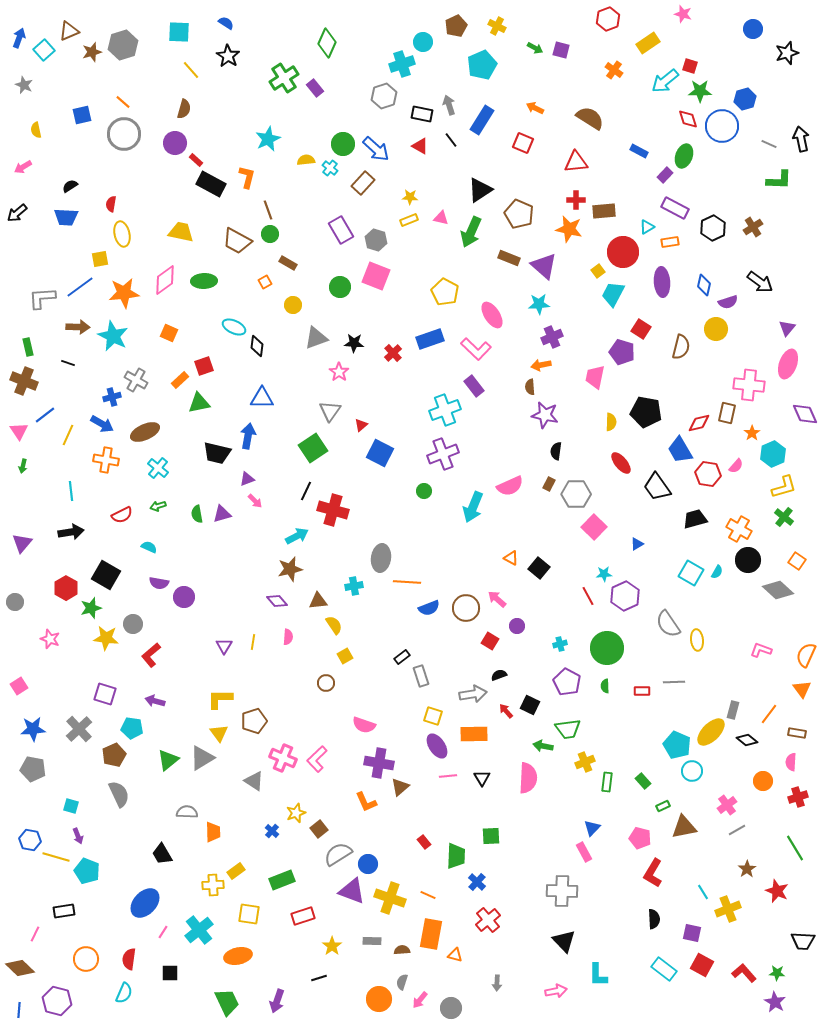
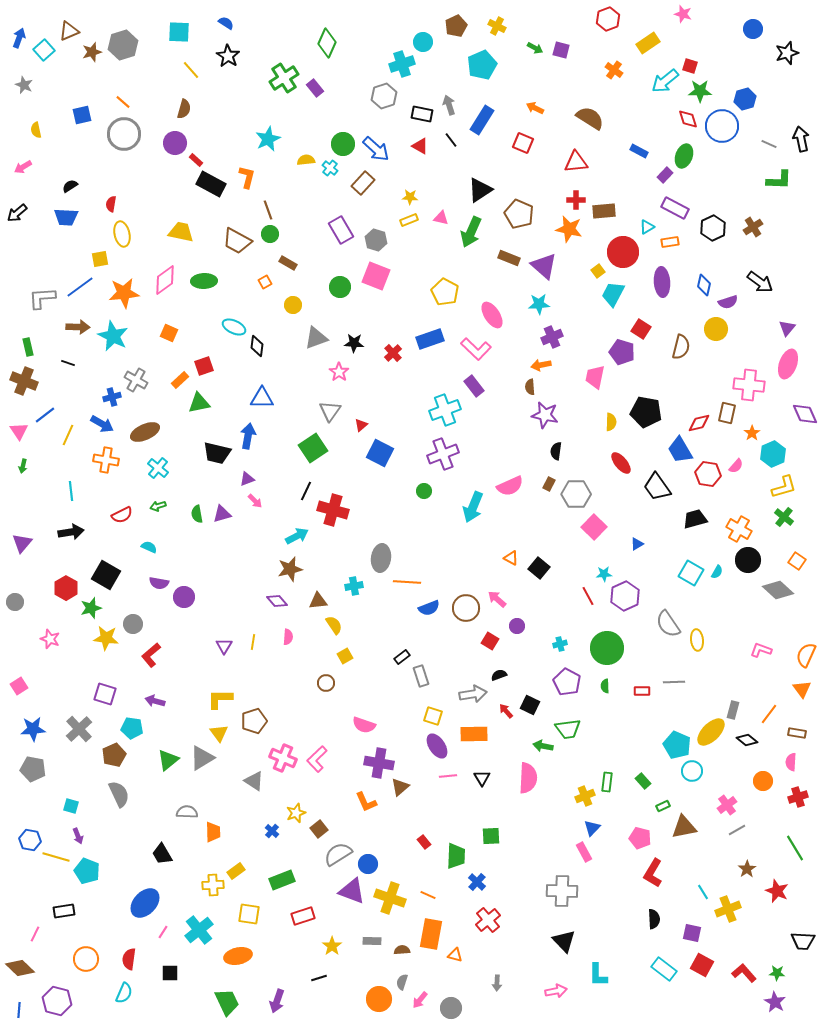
yellow cross at (585, 762): moved 34 px down
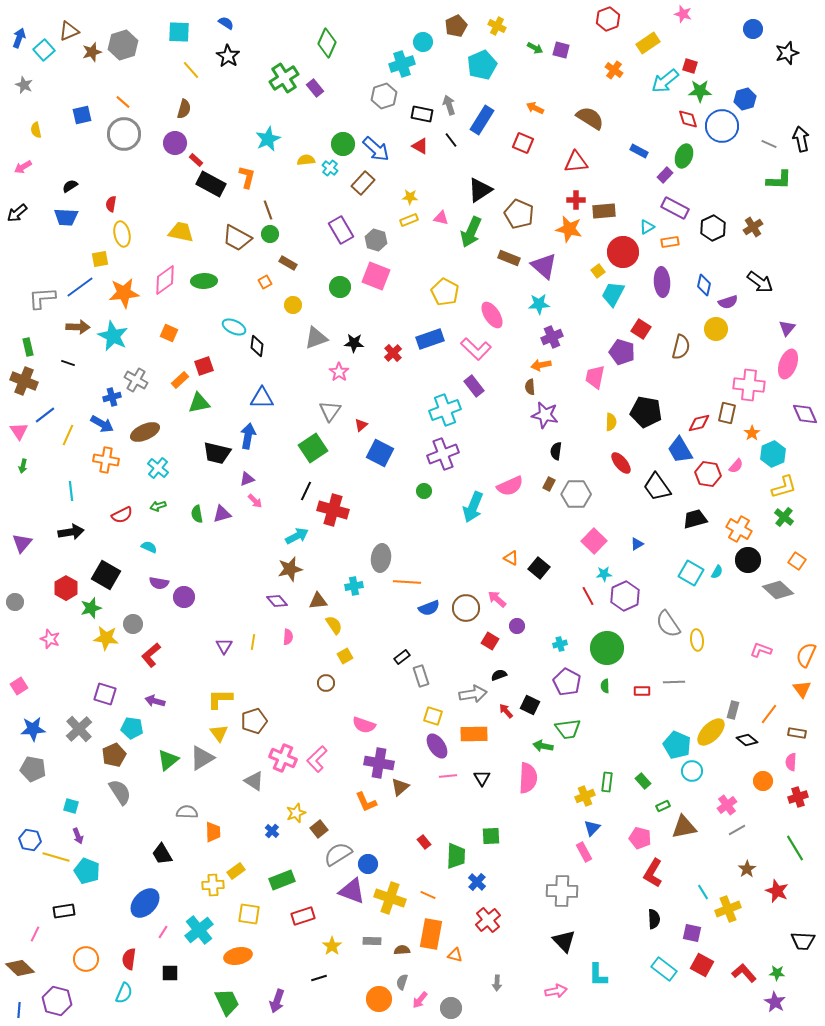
brown trapezoid at (237, 241): moved 3 px up
pink square at (594, 527): moved 14 px down
gray semicircle at (119, 794): moved 1 px right, 2 px up; rotated 8 degrees counterclockwise
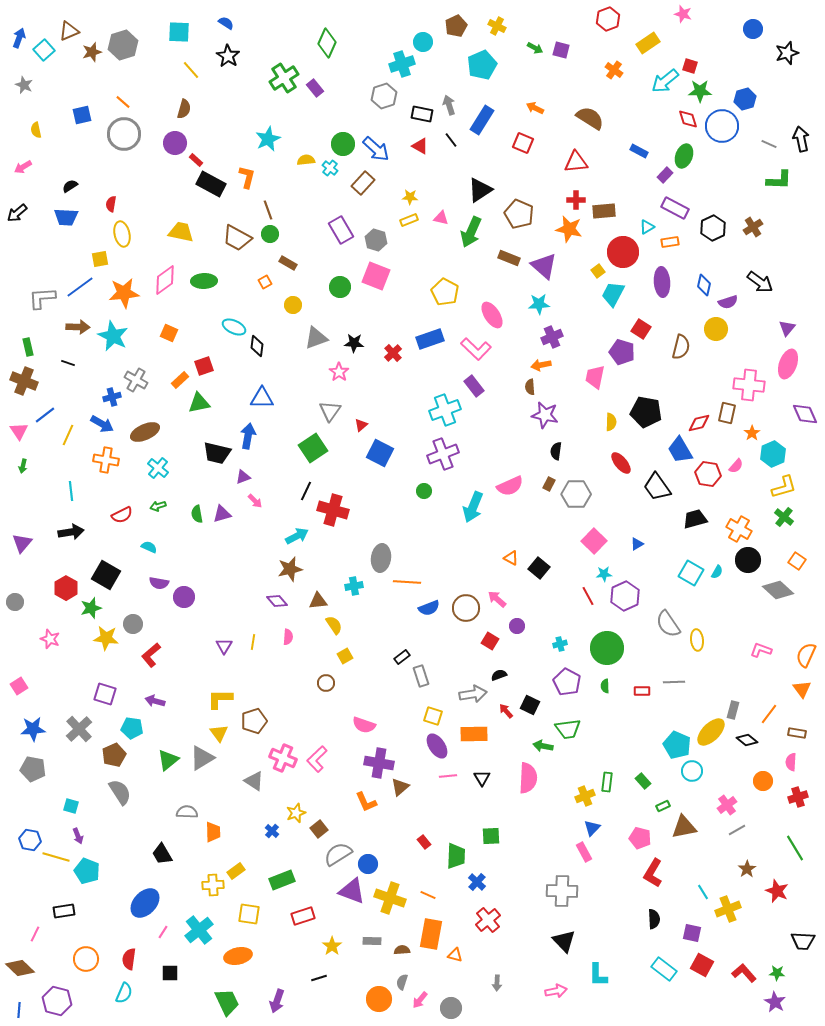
purple triangle at (247, 479): moved 4 px left, 2 px up
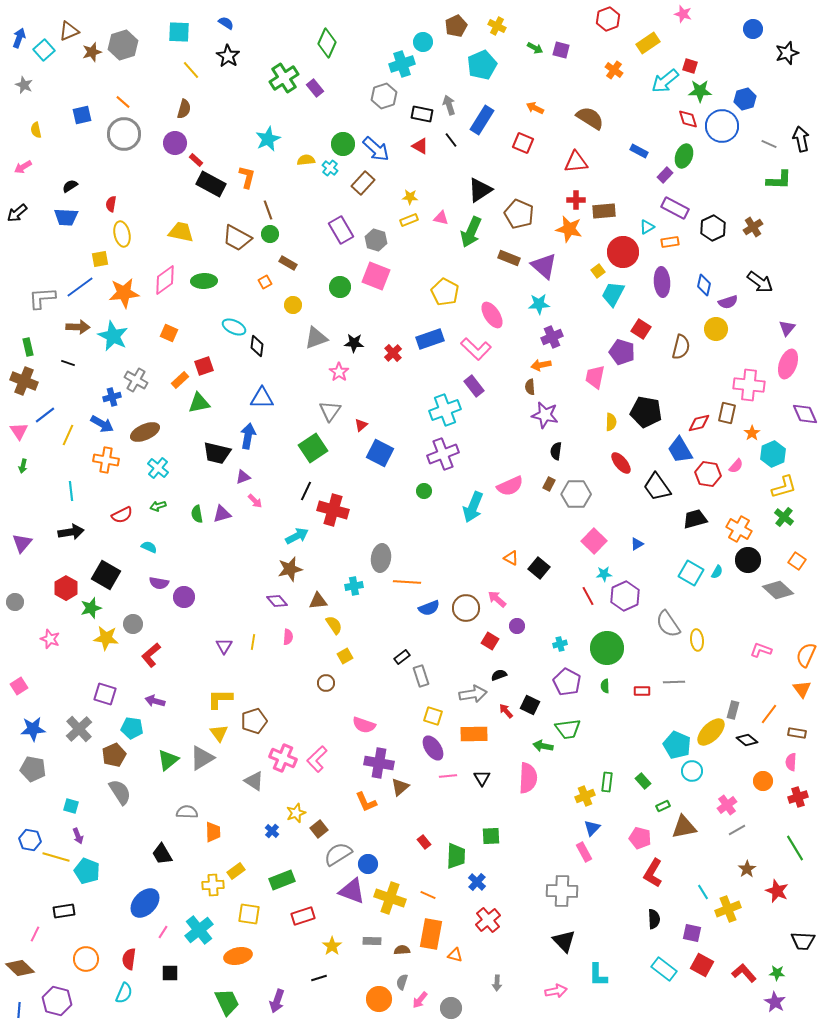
purple ellipse at (437, 746): moved 4 px left, 2 px down
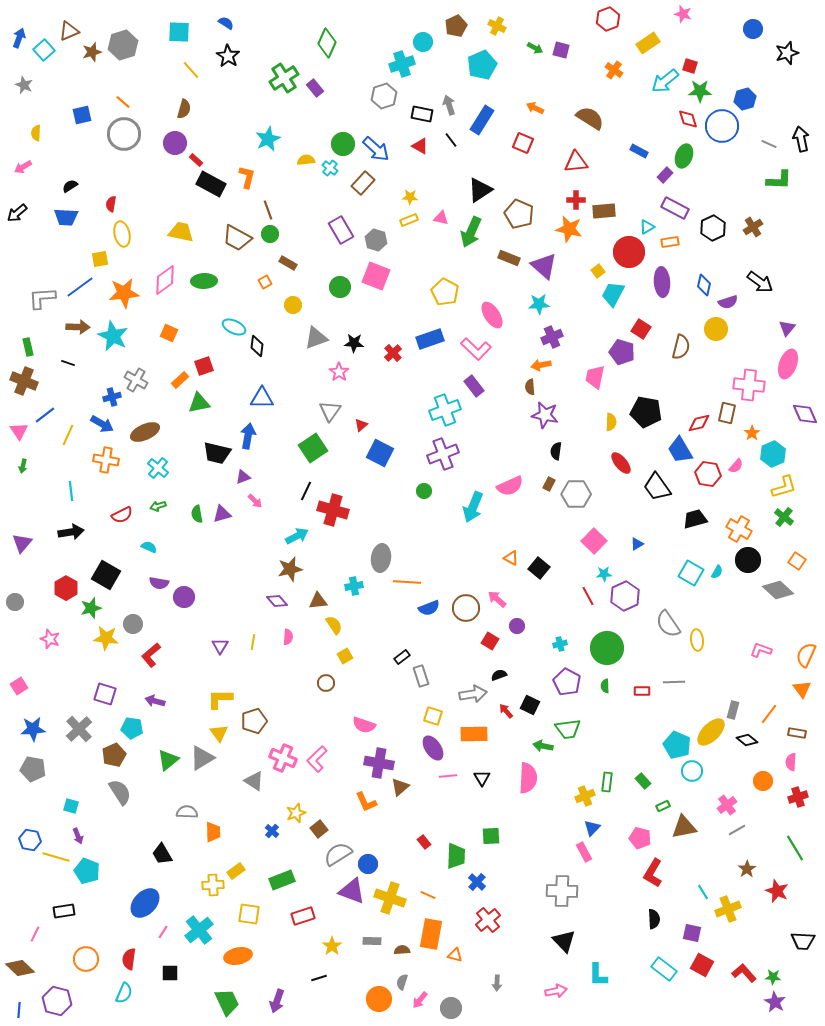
yellow semicircle at (36, 130): moved 3 px down; rotated 14 degrees clockwise
red circle at (623, 252): moved 6 px right
purple triangle at (224, 646): moved 4 px left
green star at (777, 973): moved 4 px left, 4 px down
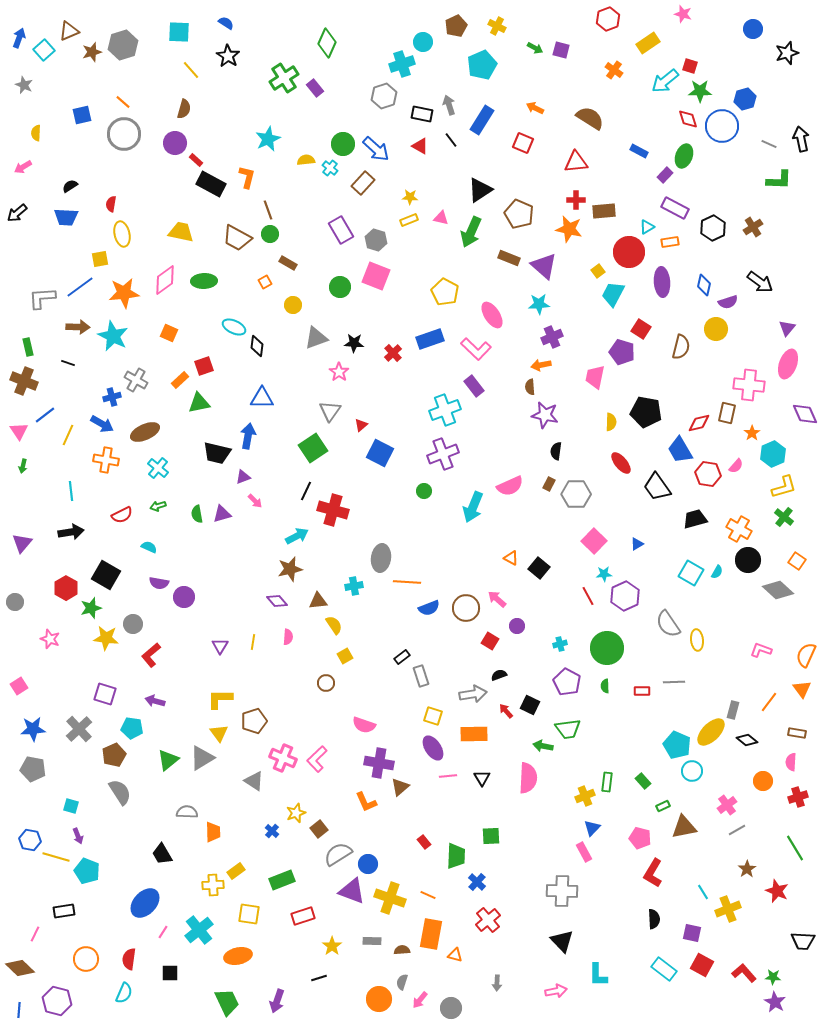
orange line at (769, 714): moved 12 px up
black triangle at (564, 941): moved 2 px left
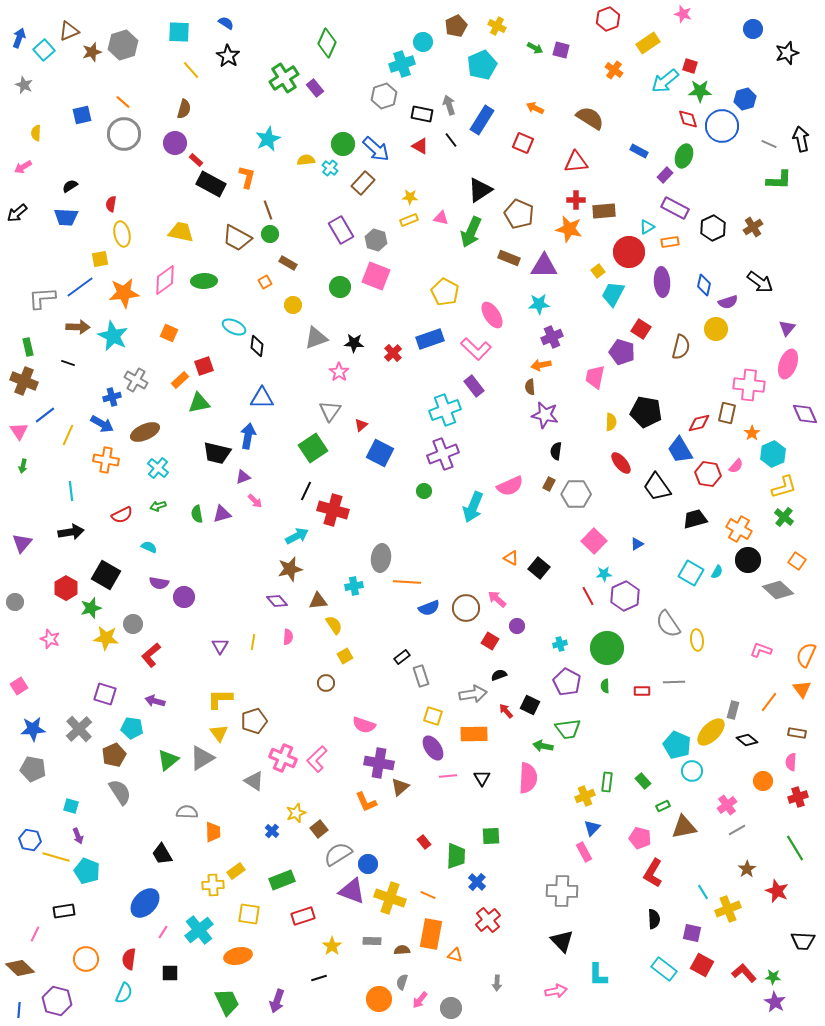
purple triangle at (544, 266): rotated 40 degrees counterclockwise
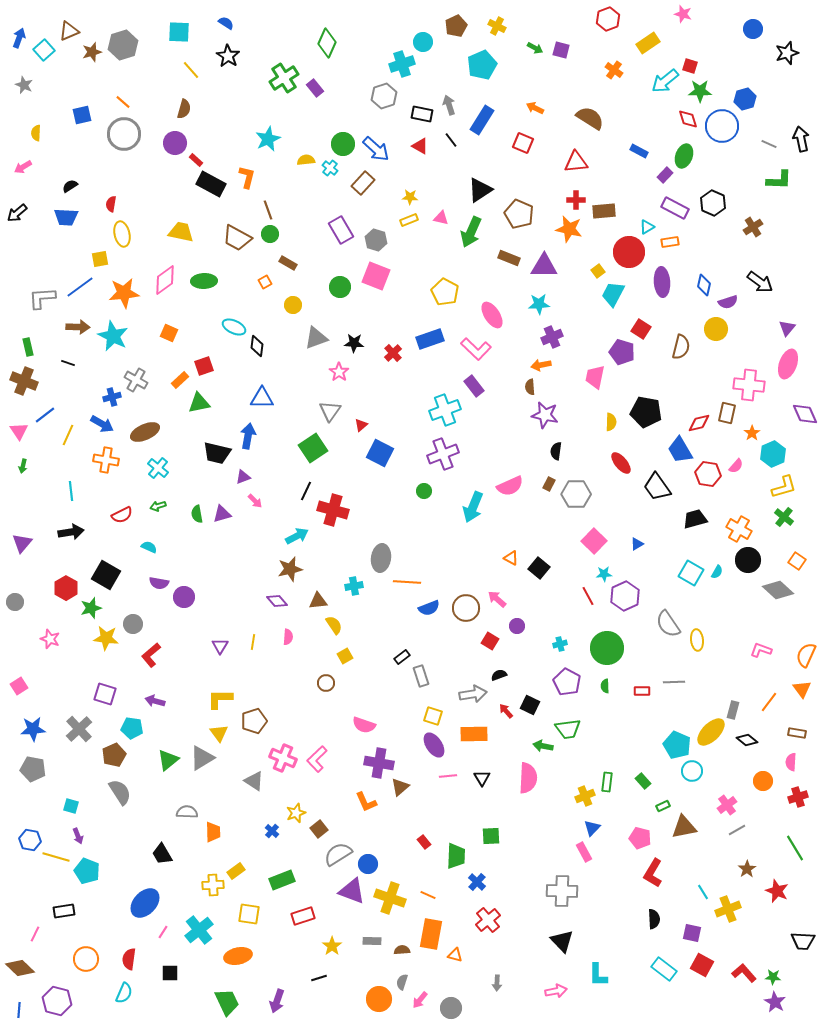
black hexagon at (713, 228): moved 25 px up; rotated 10 degrees counterclockwise
purple ellipse at (433, 748): moved 1 px right, 3 px up
